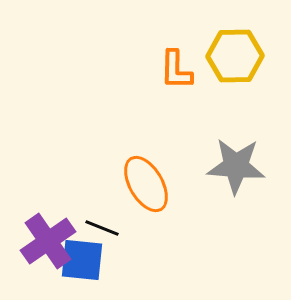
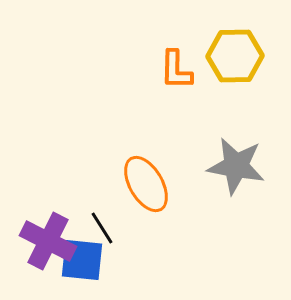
gray star: rotated 6 degrees clockwise
black line: rotated 36 degrees clockwise
purple cross: rotated 28 degrees counterclockwise
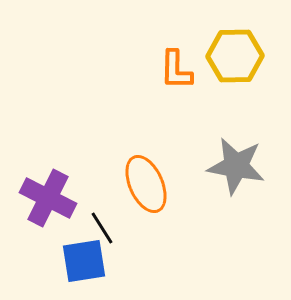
orange ellipse: rotated 6 degrees clockwise
purple cross: moved 43 px up
blue square: moved 2 px right, 1 px down; rotated 15 degrees counterclockwise
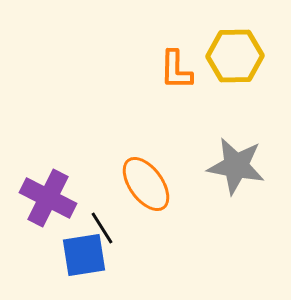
orange ellipse: rotated 12 degrees counterclockwise
blue square: moved 6 px up
